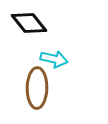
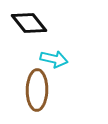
brown ellipse: moved 2 px down
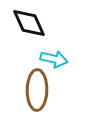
black diamond: rotated 15 degrees clockwise
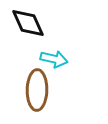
black diamond: moved 1 px left
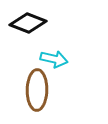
black diamond: rotated 45 degrees counterclockwise
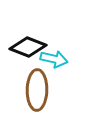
black diamond: moved 24 px down
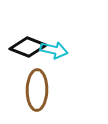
cyan arrow: moved 9 px up
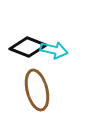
brown ellipse: rotated 15 degrees counterclockwise
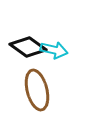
black diamond: rotated 15 degrees clockwise
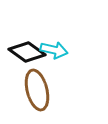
black diamond: moved 1 px left, 5 px down
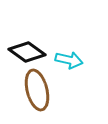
cyan arrow: moved 15 px right, 10 px down
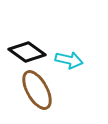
brown ellipse: rotated 15 degrees counterclockwise
